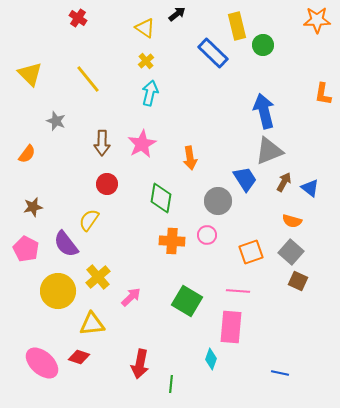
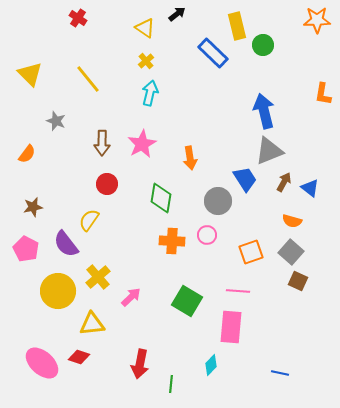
cyan diamond at (211, 359): moved 6 px down; rotated 25 degrees clockwise
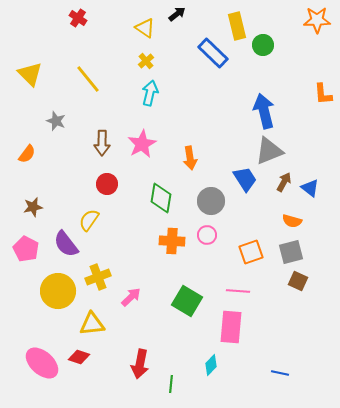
orange L-shape at (323, 94): rotated 15 degrees counterclockwise
gray circle at (218, 201): moved 7 px left
gray square at (291, 252): rotated 35 degrees clockwise
yellow cross at (98, 277): rotated 20 degrees clockwise
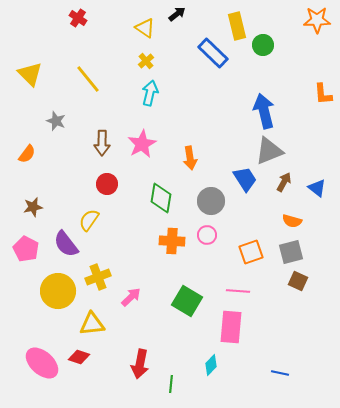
blue triangle at (310, 188): moved 7 px right
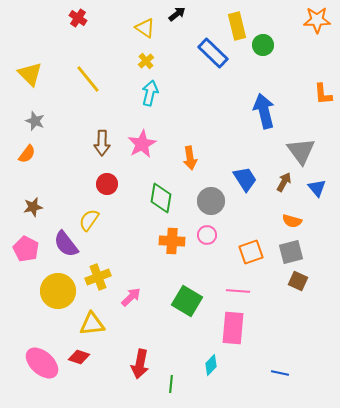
gray star at (56, 121): moved 21 px left
gray triangle at (269, 151): moved 32 px right; rotated 44 degrees counterclockwise
blue triangle at (317, 188): rotated 12 degrees clockwise
pink rectangle at (231, 327): moved 2 px right, 1 px down
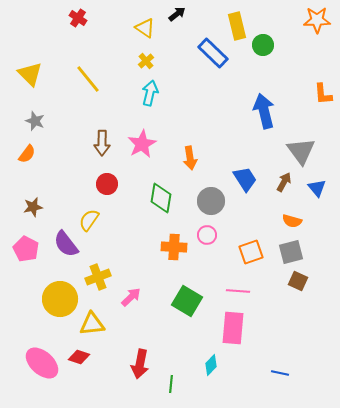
orange cross at (172, 241): moved 2 px right, 6 px down
yellow circle at (58, 291): moved 2 px right, 8 px down
